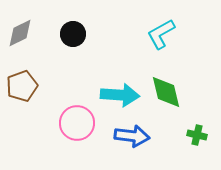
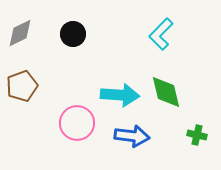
cyan L-shape: rotated 16 degrees counterclockwise
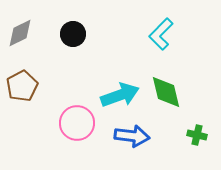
brown pentagon: rotated 8 degrees counterclockwise
cyan arrow: rotated 24 degrees counterclockwise
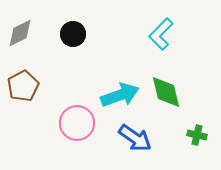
brown pentagon: moved 1 px right
blue arrow: moved 3 px right, 2 px down; rotated 28 degrees clockwise
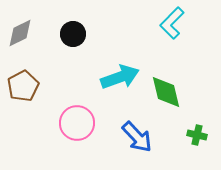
cyan L-shape: moved 11 px right, 11 px up
cyan arrow: moved 18 px up
blue arrow: moved 2 px right, 1 px up; rotated 12 degrees clockwise
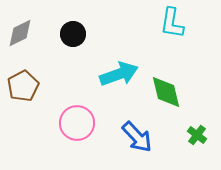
cyan L-shape: rotated 36 degrees counterclockwise
cyan arrow: moved 1 px left, 3 px up
green cross: rotated 24 degrees clockwise
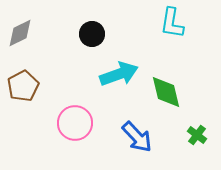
black circle: moved 19 px right
pink circle: moved 2 px left
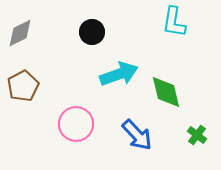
cyan L-shape: moved 2 px right, 1 px up
black circle: moved 2 px up
pink circle: moved 1 px right, 1 px down
blue arrow: moved 2 px up
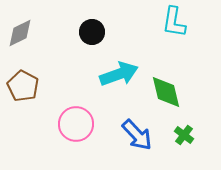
brown pentagon: rotated 16 degrees counterclockwise
green cross: moved 13 px left
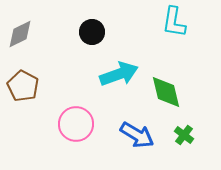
gray diamond: moved 1 px down
blue arrow: rotated 16 degrees counterclockwise
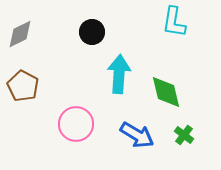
cyan arrow: rotated 66 degrees counterclockwise
